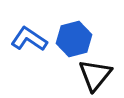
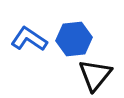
blue hexagon: rotated 8 degrees clockwise
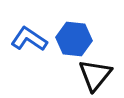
blue hexagon: rotated 12 degrees clockwise
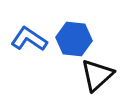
black triangle: moved 2 px right; rotated 9 degrees clockwise
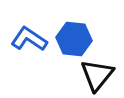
black triangle: rotated 9 degrees counterclockwise
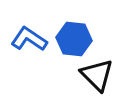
black triangle: rotated 24 degrees counterclockwise
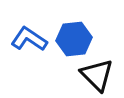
blue hexagon: rotated 12 degrees counterclockwise
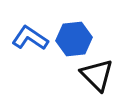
blue L-shape: moved 1 px right, 1 px up
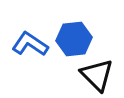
blue L-shape: moved 6 px down
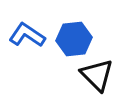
blue L-shape: moved 3 px left, 9 px up
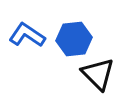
black triangle: moved 1 px right, 1 px up
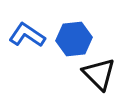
black triangle: moved 1 px right
